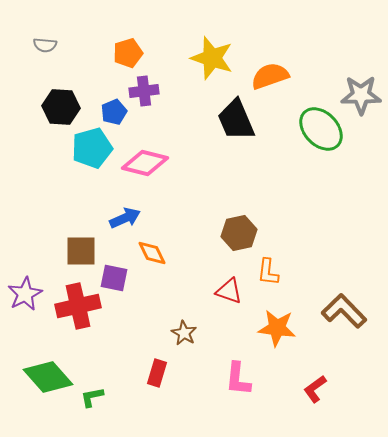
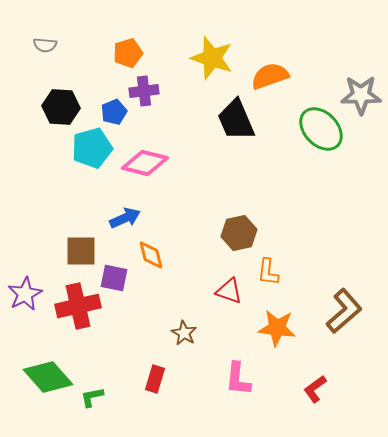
orange diamond: moved 1 px left, 2 px down; rotated 12 degrees clockwise
brown L-shape: rotated 93 degrees clockwise
red rectangle: moved 2 px left, 6 px down
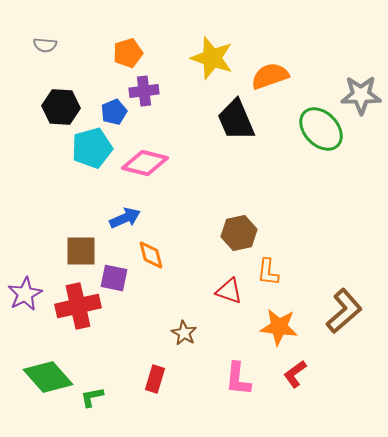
orange star: moved 2 px right, 1 px up
red L-shape: moved 20 px left, 15 px up
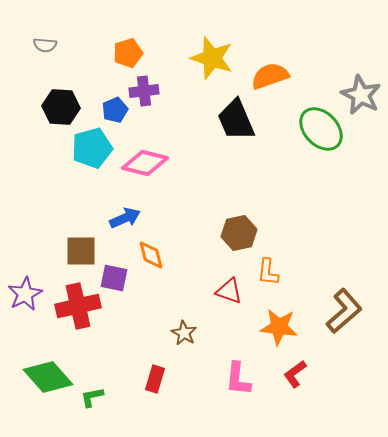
gray star: rotated 27 degrees clockwise
blue pentagon: moved 1 px right, 2 px up
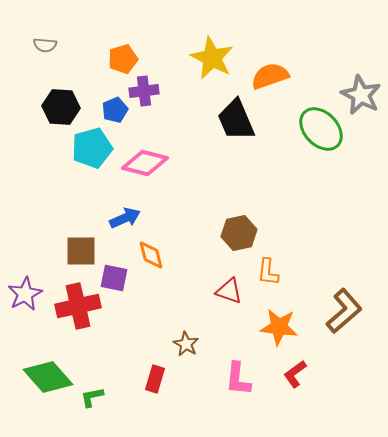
orange pentagon: moved 5 px left, 6 px down
yellow star: rotated 9 degrees clockwise
brown star: moved 2 px right, 11 px down
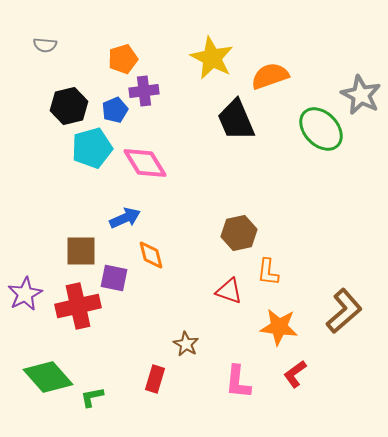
black hexagon: moved 8 px right, 1 px up; rotated 18 degrees counterclockwise
pink diamond: rotated 45 degrees clockwise
pink L-shape: moved 3 px down
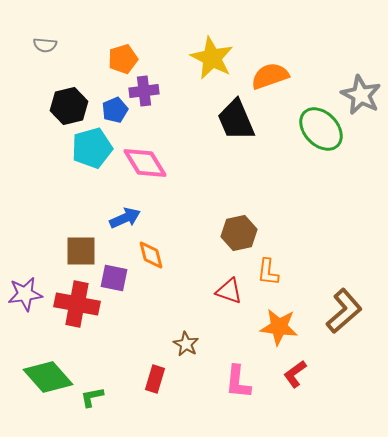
purple star: rotated 20 degrees clockwise
red cross: moved 1 px left, 2 px up; rotated 24 degrees clockwise
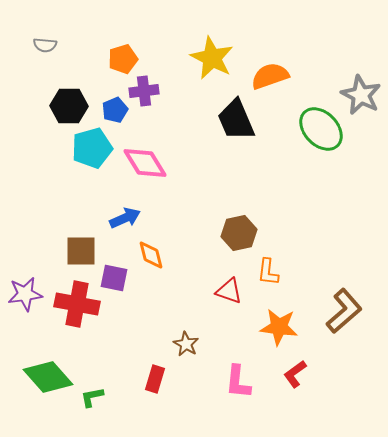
black hexagon: rotated 15 degrees clockwise
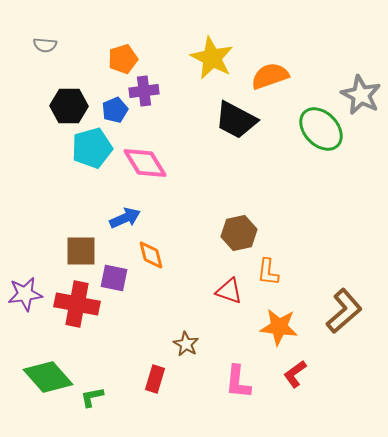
black trapezoid: rotated 39 degrees counterclockwise
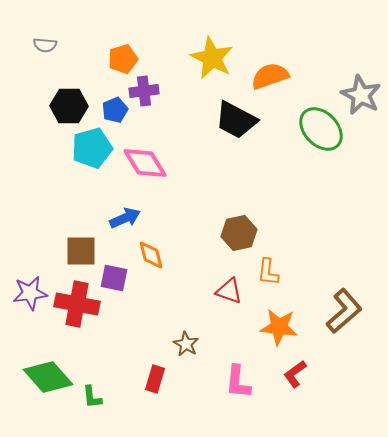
purple star: moved 5 px right, 1 px up
green L-shape: rotated 85 degrees counterclockwise
